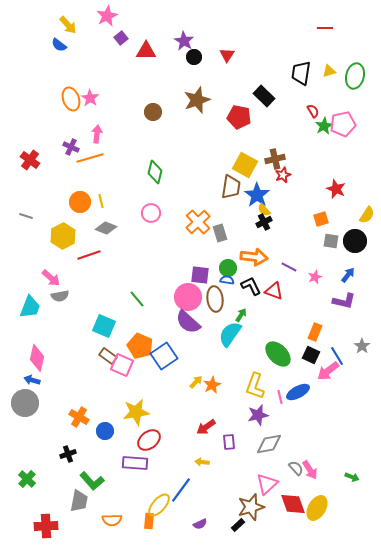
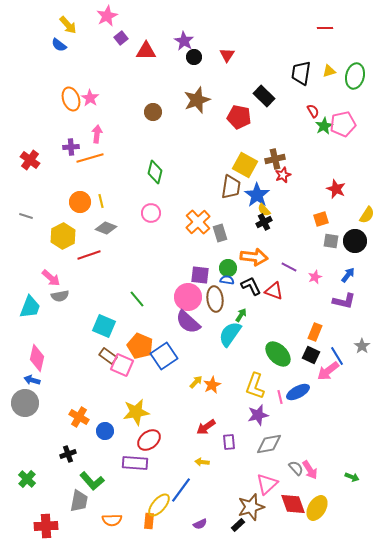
purple cross at (71, 147): rotated 28 degrees counterclockwise
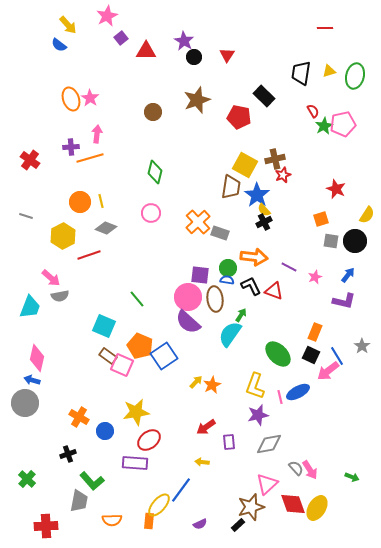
gray rectangle at (220, 233): rotated 54 degrees counterclockwise
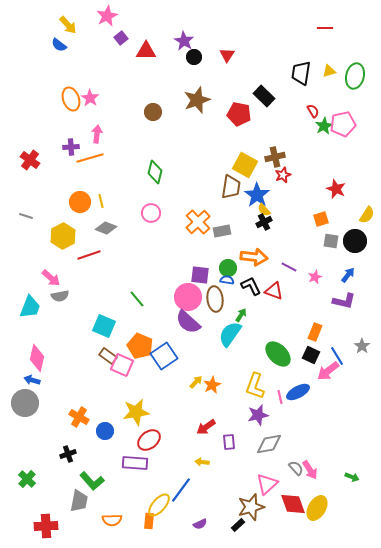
red pentagon at (239, 117): moved 3 px up
brown cross at (275, 159): moved 2 px up
gray rectangle at (220, 233): moved 2 px right, 2 px up; rotated 30 degrees counterclockwise
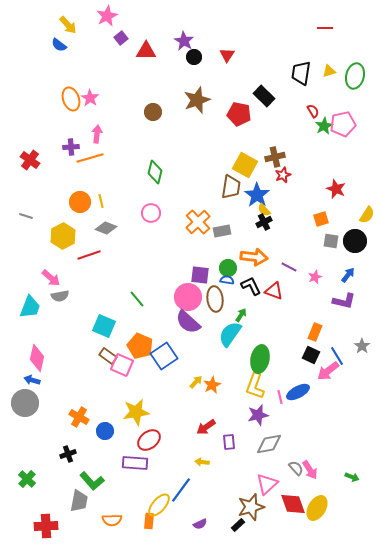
green ellipse at (278, 354): moved 18 px left, 5 px down; rotated 56 degrees clockwise
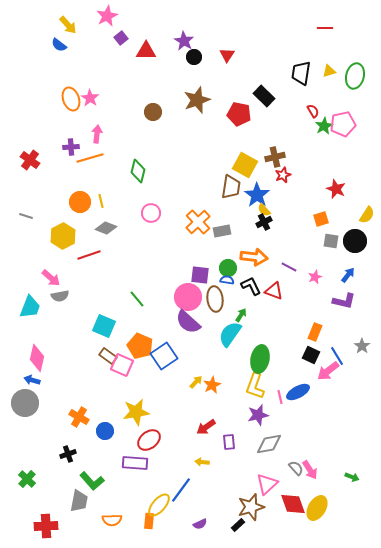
green diamond at (155, 172): moved 17 px left, 1 px up
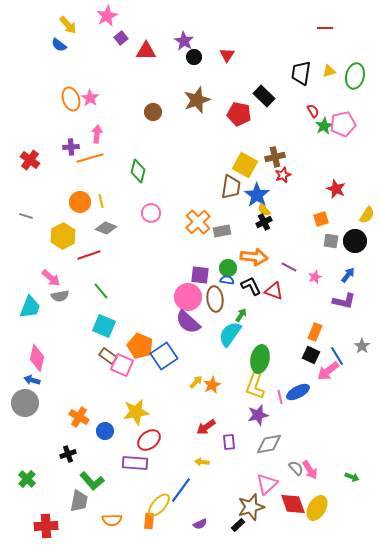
green line at (137, 299): moved 36 px left, 8 px up
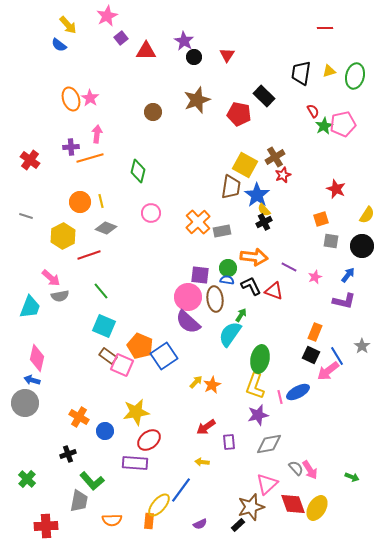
brown cross at (275, 157): rotated 18 degrees counterclockwise
black circle at (355, 241): moved 7 px right, 5 px down
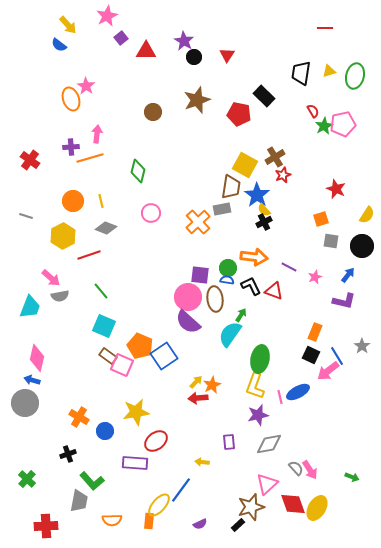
pink star at (90, 98): moved 4 px left, 12 px up
orange circle at (80, 202): moved 7 px left, 1 px up
gray rectangle at (222, 231): moved 22 px up
red arrow at (206, 427): moved 8 px left, 29 px up; rotated 30 degrees clockwise
red ellipse at (149, 440): moved 7 px right, 1 px down
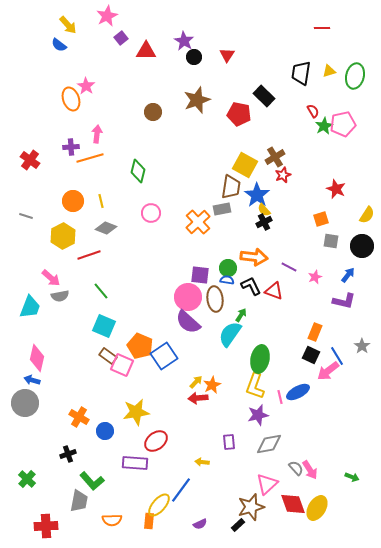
red line at (325, 28): moved 3 px left
